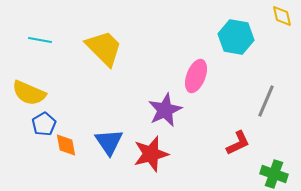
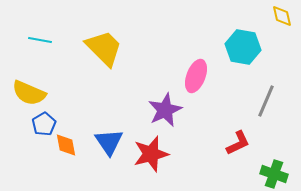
cyan hexagon: moved 7 px right, 10 px down
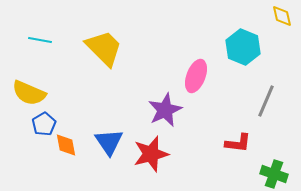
cyan hexagon: rotated 12 degrees clockwise
red L-shape: rotated 32 degrees clockwise
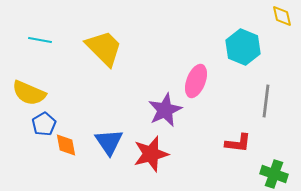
pink ellipse: moved 5 px down
gray line: rotated 16 degrees counterclockwise
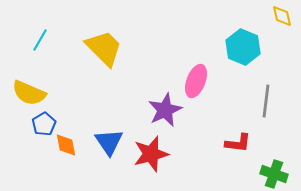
cyan line: rotated 70 degrees counterclockwise
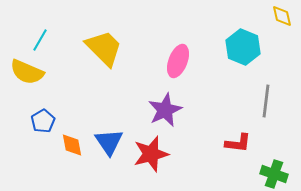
pink ellipse: moved 18 px left, 20 px up
yellow semicircle: moved 2 px left, 21 px up
blue pentagon: moved 1 px left, 3 px up
orange diamond: moved 6 px right
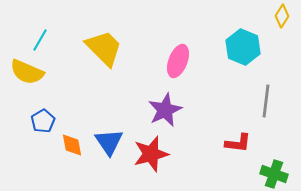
yellow diamond: rotated 45 degrees clockwise
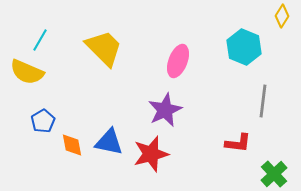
cyan hexagon: moved 1 px right
gray line: moved 3 px left
blue triangle: rotated 44 degrees counterclockwise
green cross: rotated 28 degrees clockwise
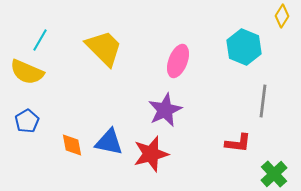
blue pentagon: moved 16 px left
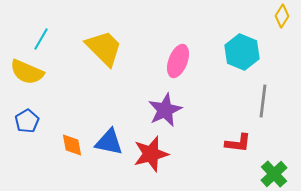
cyan line: moved 1 px right, 1 px up
cyan hexagon: moved 2 px left, 5 px down
